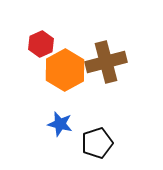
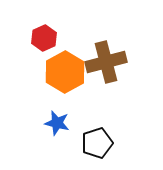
red hexagon: moved 3 px right, 6 px up
orange hexagon: moved 2 px down
blue star: moved 3 px left, 1 px up
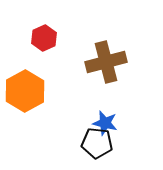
orange hexagon: moved 40 px left, 19 px down
blue star: moved 48 px right
black pentagon: rotated 24 degrees clockwise
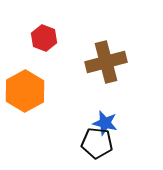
red hexagon: rotated 15 degrees counterclockwise
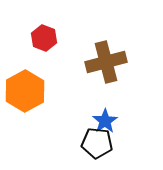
blue star: moved 2 px up; rotated 25 degrees clockwise
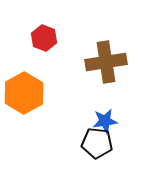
brown cross: rotated 6 degrees clockwise
orange hexagon: moved 1 px left, 2 px down
blue star: rotated 25 degrees clockwise
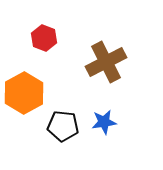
brown cross: rotated 18 degrees counterclockwise
blue star: moved 1 px left, 1 px down
black pentagon: moved 34 px left, 17 px up
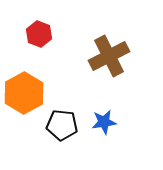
red hexagon: moved 5 px left, 4 px up
brown cross: moved 3 px right, 6 px up
black pentagon: moved 1 px left, 1 px up
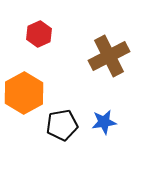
red hexagon: rotated 15 degrees clockwise
black pentagon: rotated 16 degrees counterclockwise
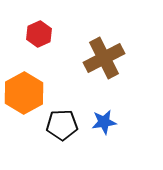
brown cross: moved 5 px left, 2 px down
black pentagon: rotated 8 degrees clockwise
